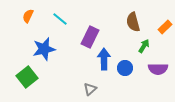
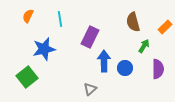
cyan line: rotated 42 degrees clockwise
blue arrow: moved 2 px down
purple semicircle: rotated 90 degrees counterclockwise
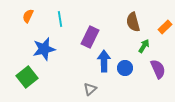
purple semicircle: rotated 24 degrees counterclockwise
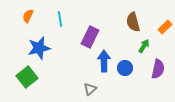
blue star: moved 5 px left, 1 px up
purple semicircle: rotated 36 degrees clockwise
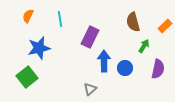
orange rectangle: moved 1 px up
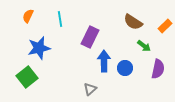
brown semicircle: rotated 42 degrees counterclockwise
green arrow: rotated 96 degrees clockwise
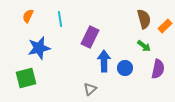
brown semicircle: moved 11 px right, 3 px up; rotated 138 degrees counterclockwise
green square: moved 1 px left, 1 px down; rotated 25 degrees clockwise
